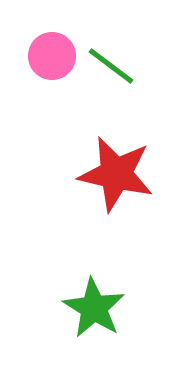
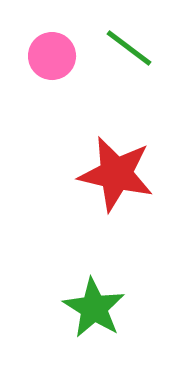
green line: moved 18 px right, 18 px up
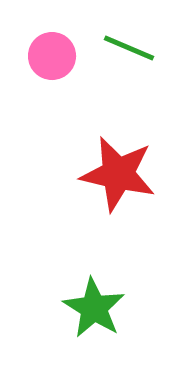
green line: rotated 14 degrees counterclockwise
red star: moved 2 px right
